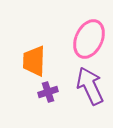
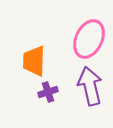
purple arrow: rotated 12 degrees clockwise
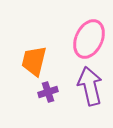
orange trapezoid: rotated 12 degrees clockwise
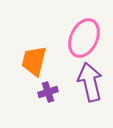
pink ellipse: moved 5 px left, 1 px up
purple arrow: moved 4 px up
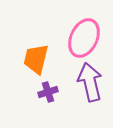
orange trapezoid: moved 2 px right, 2 px up
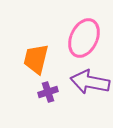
purple arrow: rotated 66 degrees counterclockwise
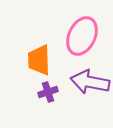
pink ellipse: moved 2 px left, 2 px up
orange trapezoid: moved 3 px right, 1 px down; rotated 16 degrees counterclockwise
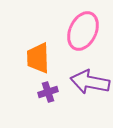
pink ellipse: moved 1 px right, 5 px up
orange trapezoid: moved 1 px left, 2 px up
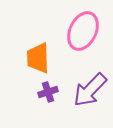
purple arrow: moved 8 px down; rotated 57 degrees counterclockwise
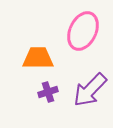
orange trapezoid: rotated 92 degrees clockwise
